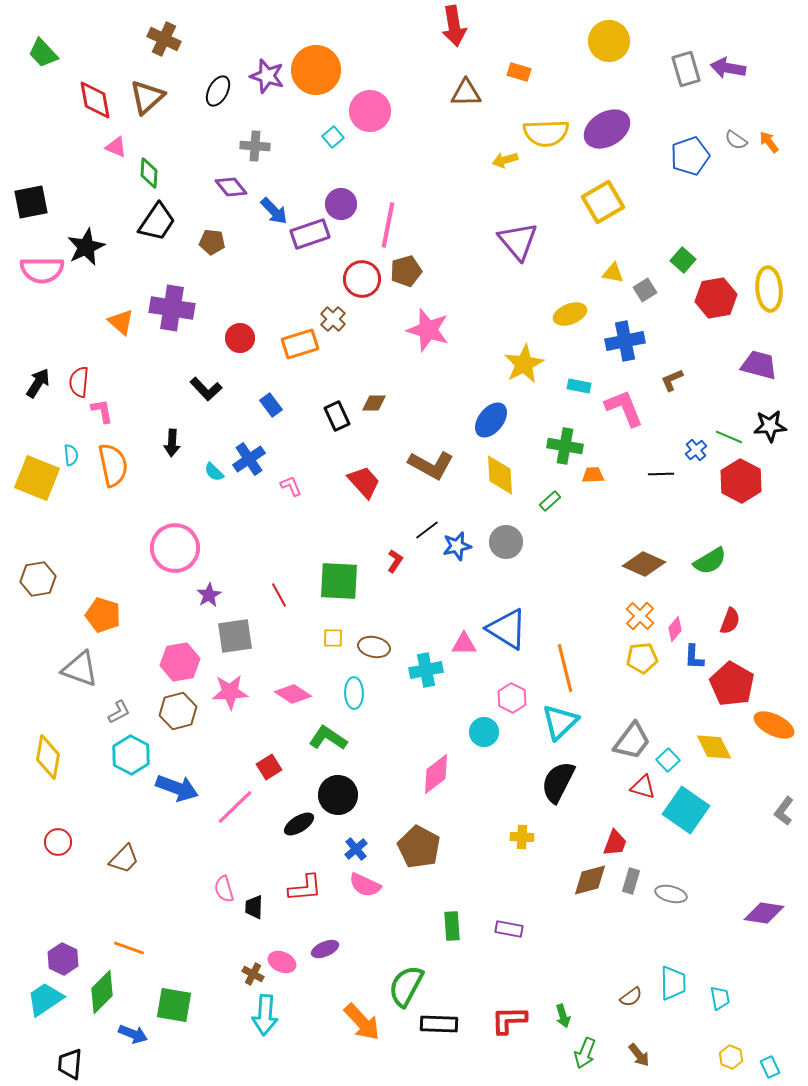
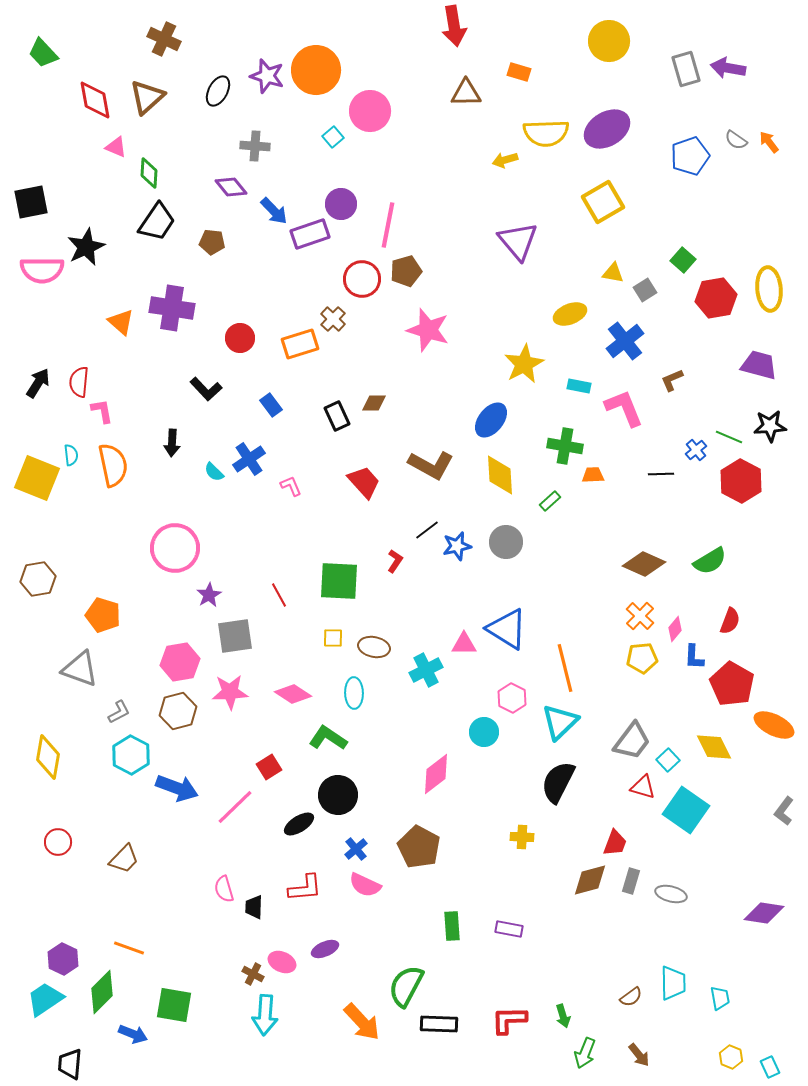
blue cross at (625, 341): rotated 27 degrees counterclockwise
cyan cross at (426, 670): rotated 16 degrees counterclockwise
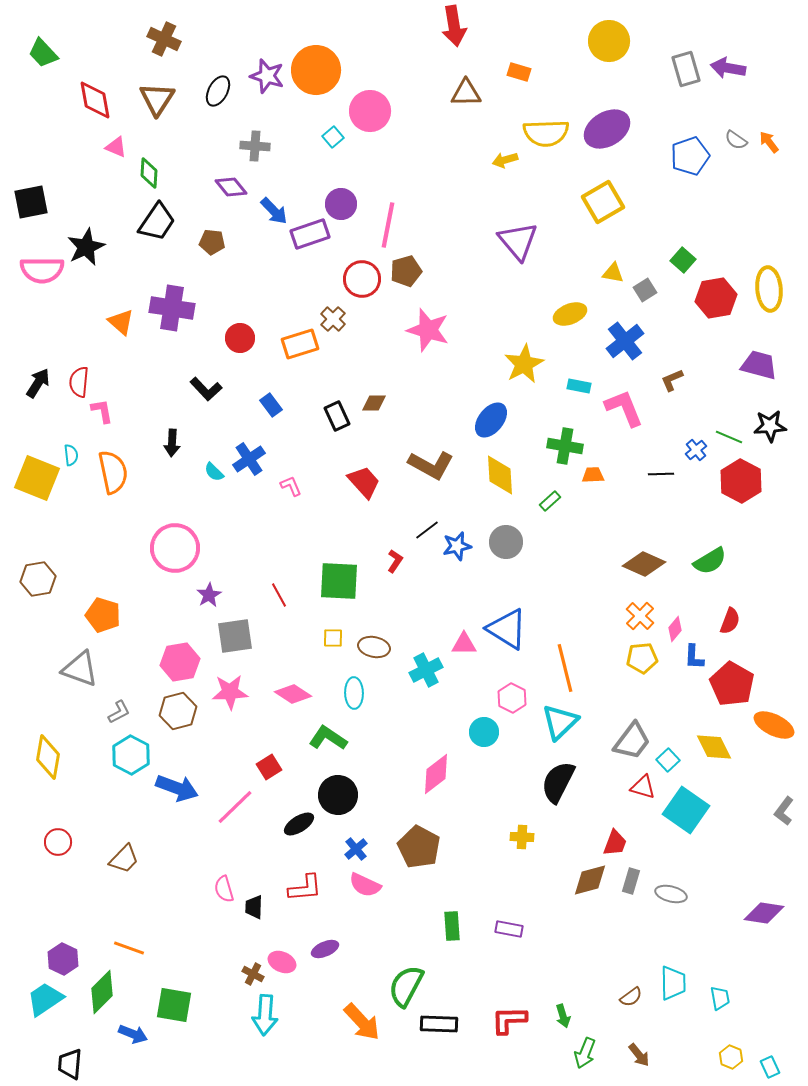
brown triangle at (147, 97): moved 10 px right, 2 px down; rotated 15 degrees counterclockwise
orange semicircle at (113, 465): moved 7 px down
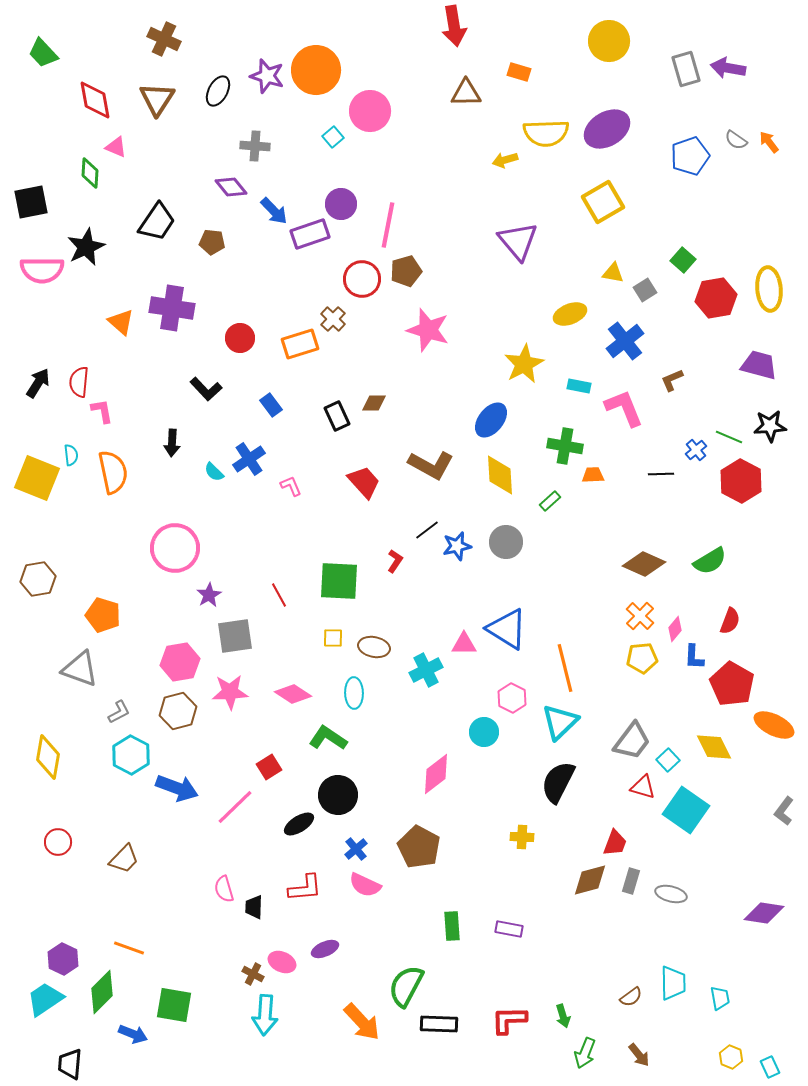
green diamond at (149, 173): moved 59 px left
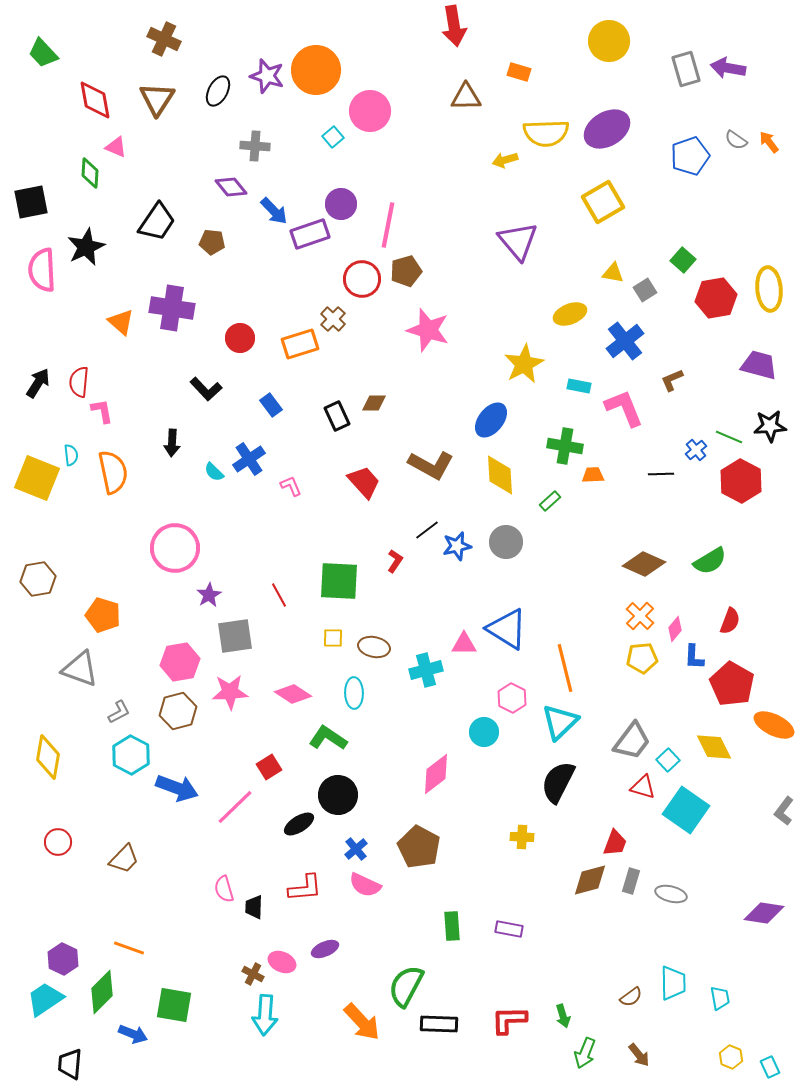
brown triangle at (466, 93): moved 4 px down
pink semicircle at (42, 270): rotated 87 degrees clockwise
cyan cross at (426, 670): rotated 12 degrees clockwise
